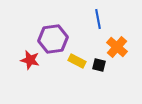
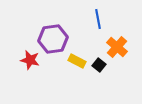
black square: rotated 24 degrees clockwise
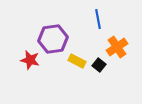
orange cross: rotated 15 degrees clockwise
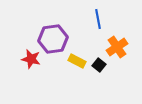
red star: moved 1 px right, 1 px up
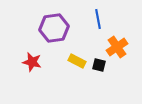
purple hexagon: moved 1 px right, 11 px up
red star: moved 1 px right, 3 px down
black square: rotated 24 degrees counterclockwise
